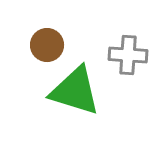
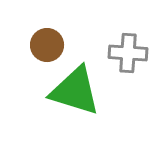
gray cross: moved 2 px up
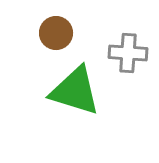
brown circle: moved 9 px right, 12 px up
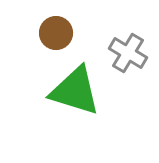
gray cross: rotated 27 degrees clockwise
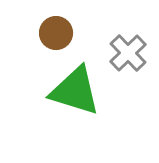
gray cross: rotated 15 degrees clockwise
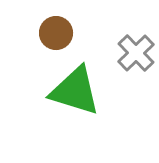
gray cross: moved 8 px right
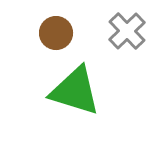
gray cross: moved 9 px left, 22 px up
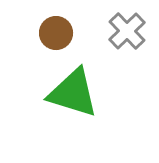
green triangle: moved 2 px left, 2 px down
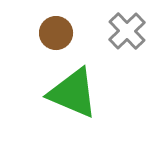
green triangle: rotated 6 degrees clockwise
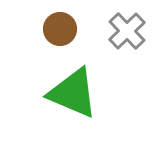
brown circle: moved 4 px right, 4 px up
